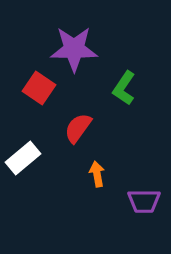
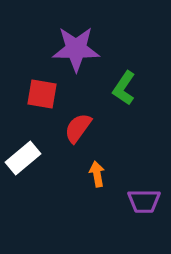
purple star: moved 2 px right
red square: moved 3 px right, 6 px down; rotated 24 degrees counterclockwise
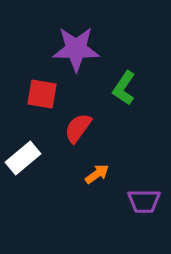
orange arrow: rotated 65 degrees clockwise
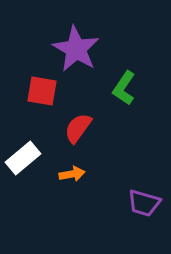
purple star: rotated 30 degrees clockwise
red square: moved 3 px up
orange arrow: moved 25 px left; rotated 25 degrees clockwise
purple trapezoid: moved 2 px down; rotated 16 degrees clockwise
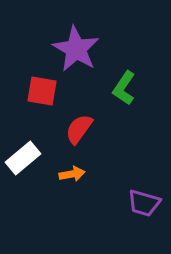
red semicircle: moved 1 px right, 1 px down
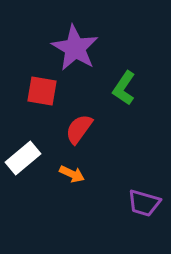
purple star: moved 1 px left, 1 px up
orange arrow: rotated 35 degrees clockwise
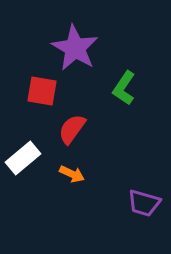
red semicircle: moved 7 px left
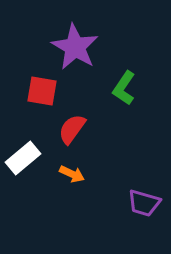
purple star: moved 1 px up
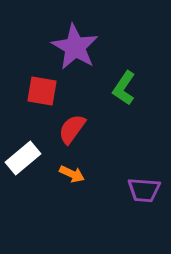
purple trapezoid: moved 13 px up; rotated 12 degrees counterclockwise
